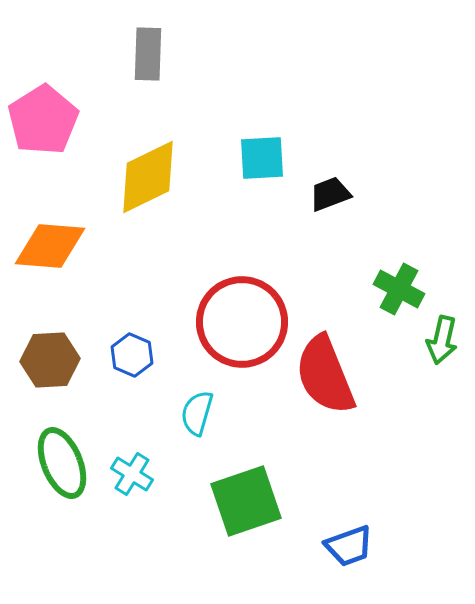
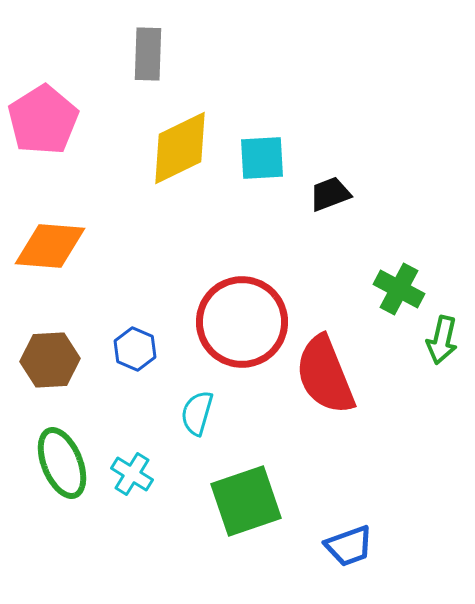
yellow diamond: moved 32 px right, 29 px up
blue hexagon: moved 3 px right, 6 px up
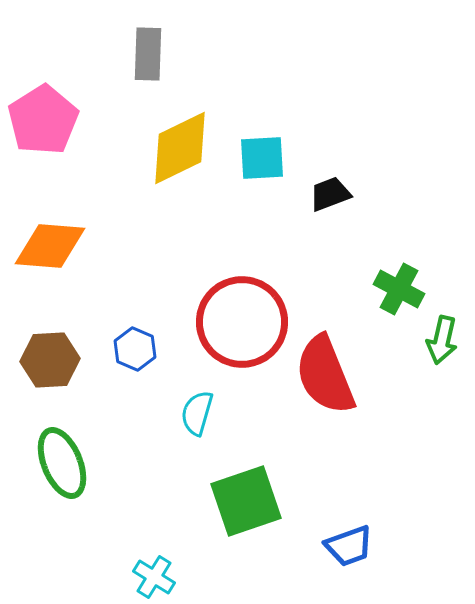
cyan cross: moved 22 px right, 103 px down
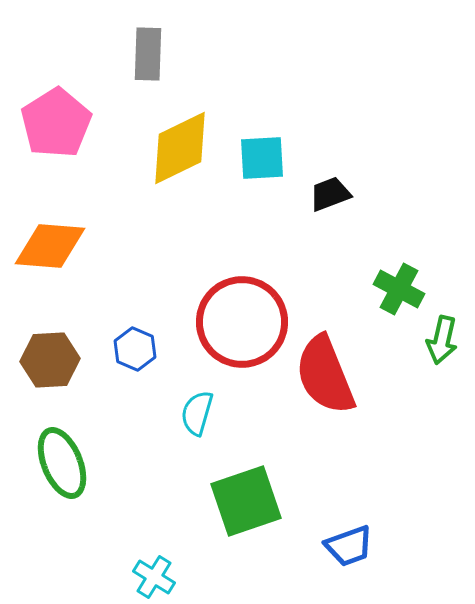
pink pentagon: moved 13 px right, 3 px down
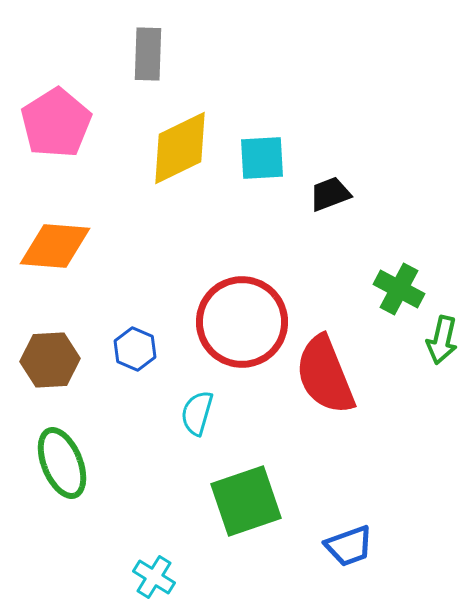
orange diamond: moved 5 px right
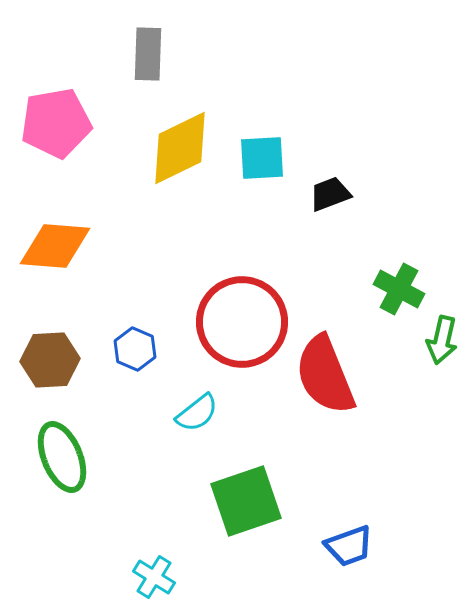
pink pentagon: rotated 22 degrees clockwise
cyan semicircle: rotated 144 degrees counterclockwise
green ellipse: moved 6 px up
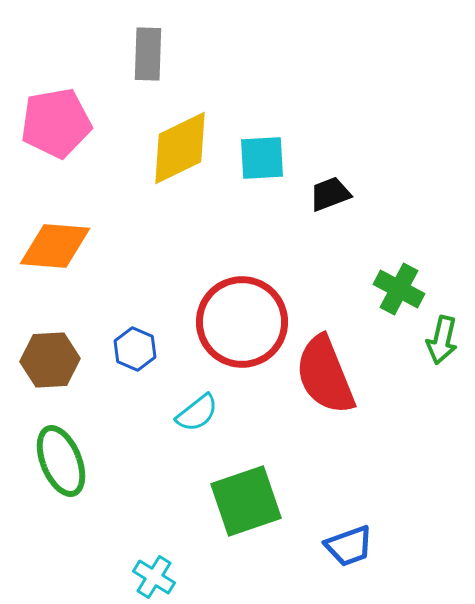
green ellipse: moved 1 px left, 4 px down
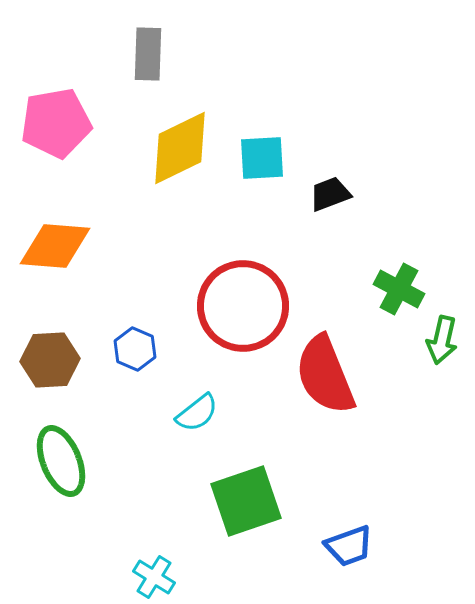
red circle: moved 1 px right, 16 px up
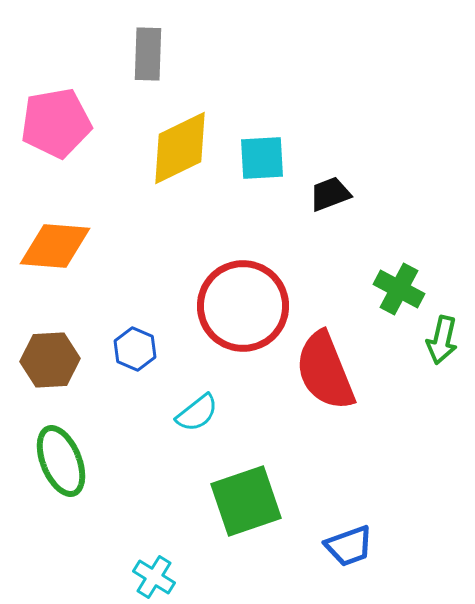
red semicircle: moved 4 px up
